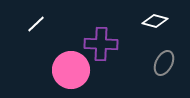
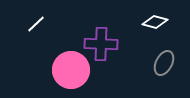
white diamond: moved 1 px down
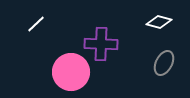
white diamond: moved 4 px right
pink circle: moved 2 px down
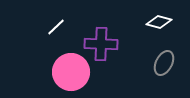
white line: moved 20 px right, 3 px down
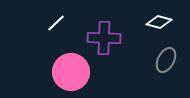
white line: moved 4 px up
purple cross: moved 3 px right, 6 px up
gray ellipse: moved 2 px right, 3 px up
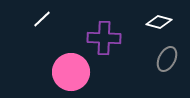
white line: moved 14 px left, 4 px up
gray ellipse: moved 1 px right, 1 px up
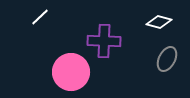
white line: moved 2 px left, 2 px up
purple cross: moved 3 px down
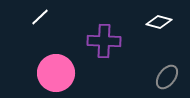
gray ellipse: moved 18 px down; rotated 10 degrees clockwise
pink circle: moved 15 px left, 1 px down
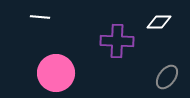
white line: rotated 48 degrees clockwise
white diamond: rotated 15 degrees counterclockwise
purple cross: moved 13 px right
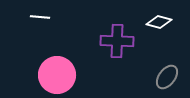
white diamond: rotated 15 degrees clockwise
pink circle: moved 1 px right, 2 px down
